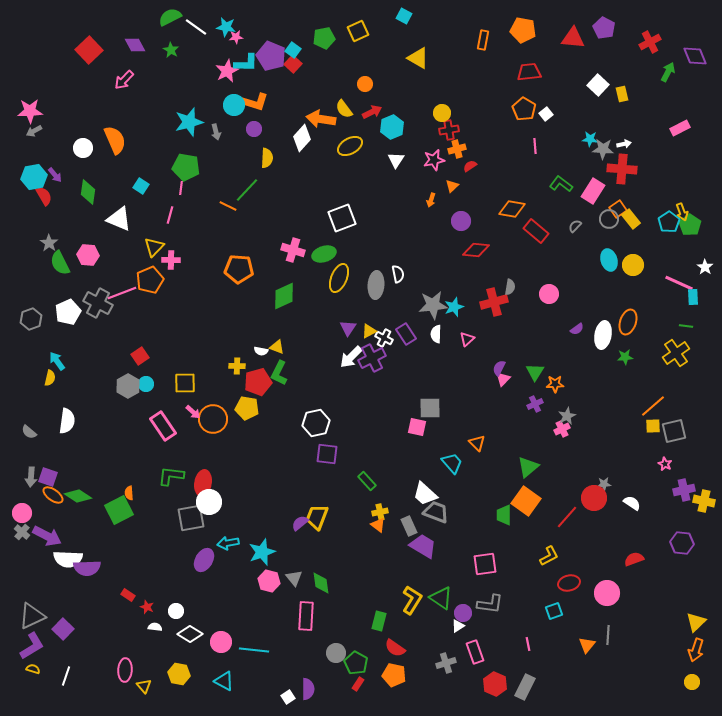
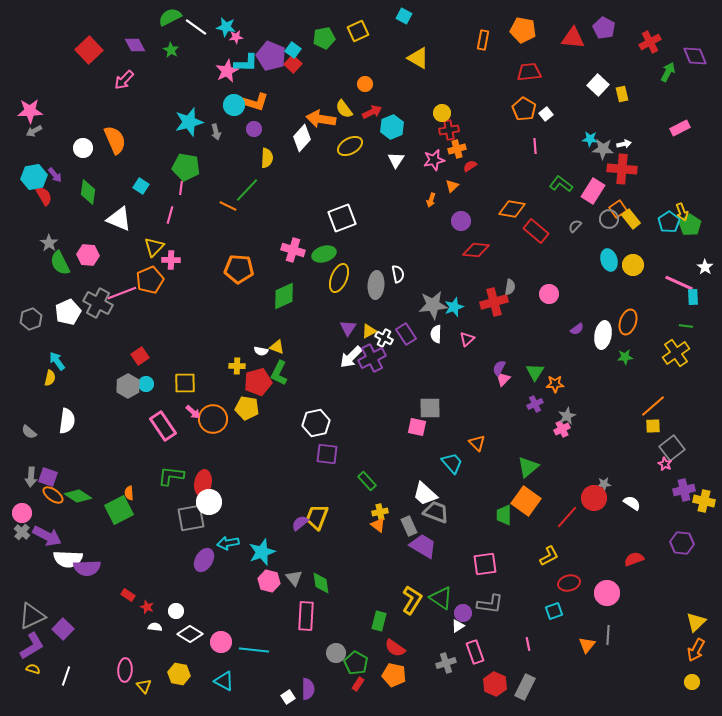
gray square at (674, 431): moved 2 px left, 17 px down; rotated 25 degrees counterclockwise
orange arrow at (696, 650): rotated 10 degrees clockwise
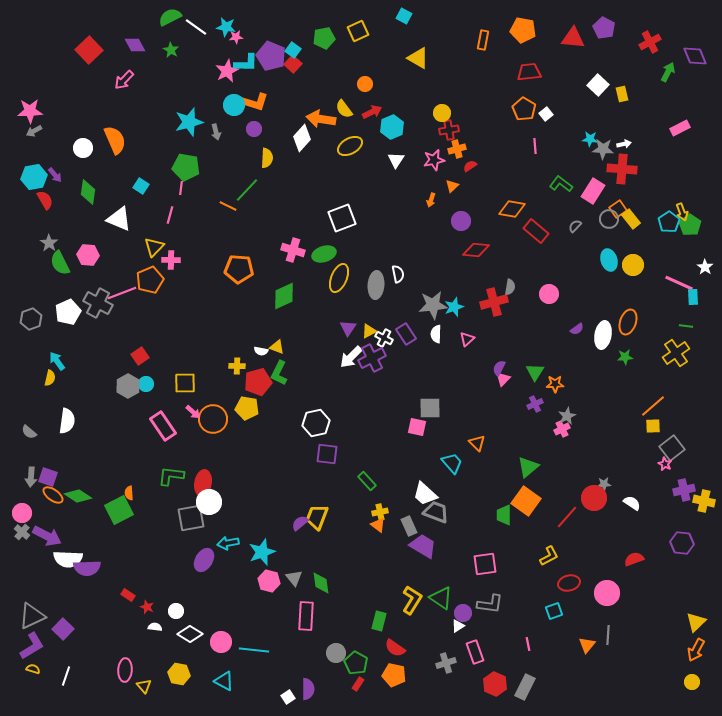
red semicircle at (44, 196): moved 1 px right, 4 px down
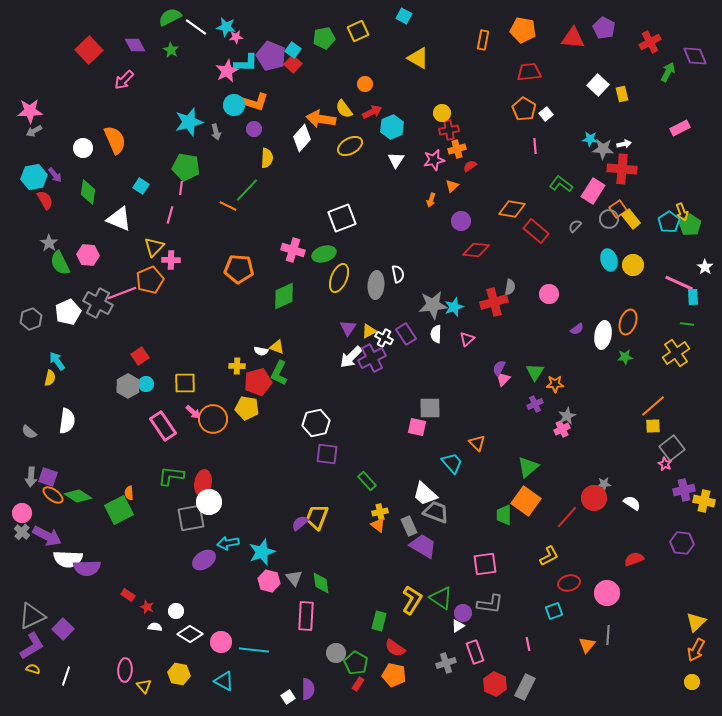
green line at (686, 326): moved 1 px right, 2 px up
purple ellipse at (204, 560): rotated 25 degrees clockwise
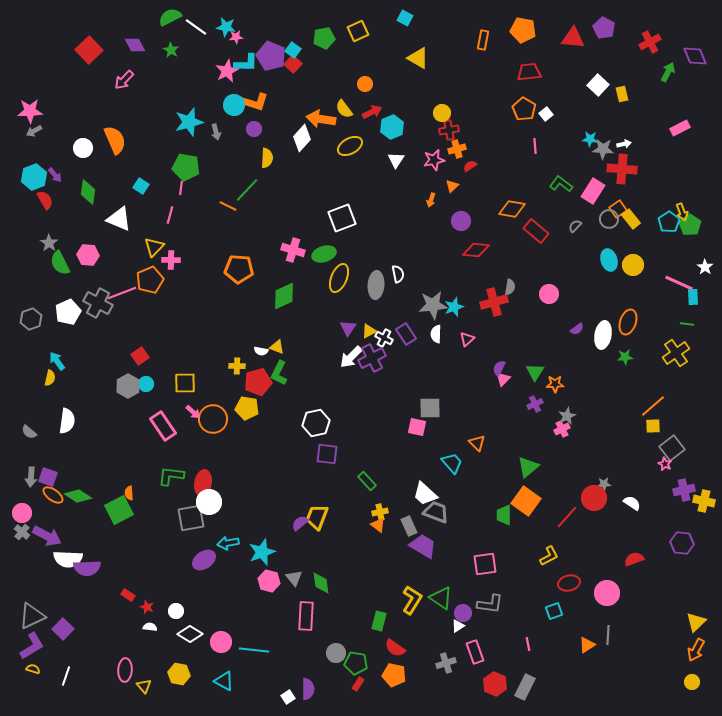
cyan square at (404, 16): moved 1 px right, 2 px down
cyan hexagon at (34, 177): rotated 10 degrees counterclockwise
white semicircle at (155, 627): moved 5 px left
orange triangle at (587, 645): rotated 18 degrees clockwise
green pentagon at (356, 663): rotated 20 degrees counterclockwise
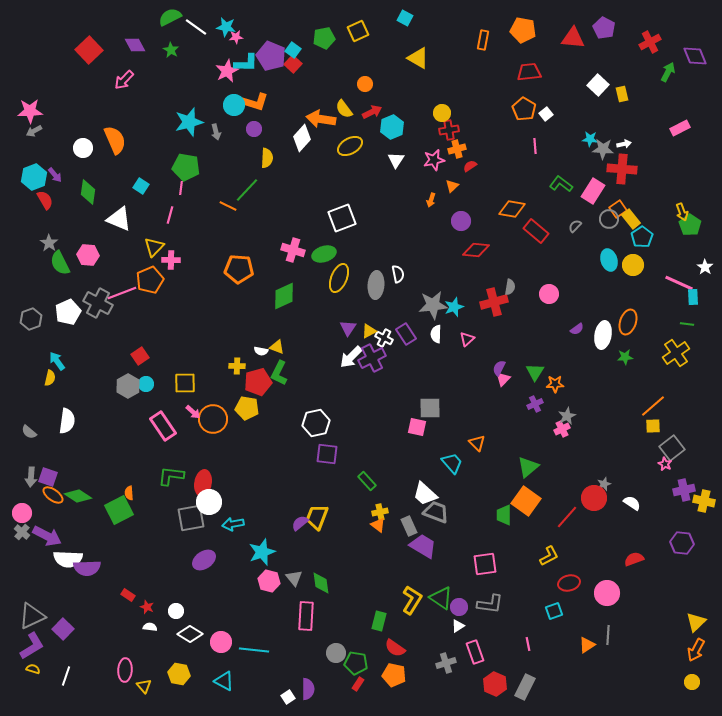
cyan pentagon at (669, 222): moved 27 px left, 15 px down
gray star at (604, 484): rotated 16 degrees counterclockwise
cyan arrow at (228, 543): moved 5 px right, 19 px up
purple circle at (463, 613): moved 4 px left, 6 px up
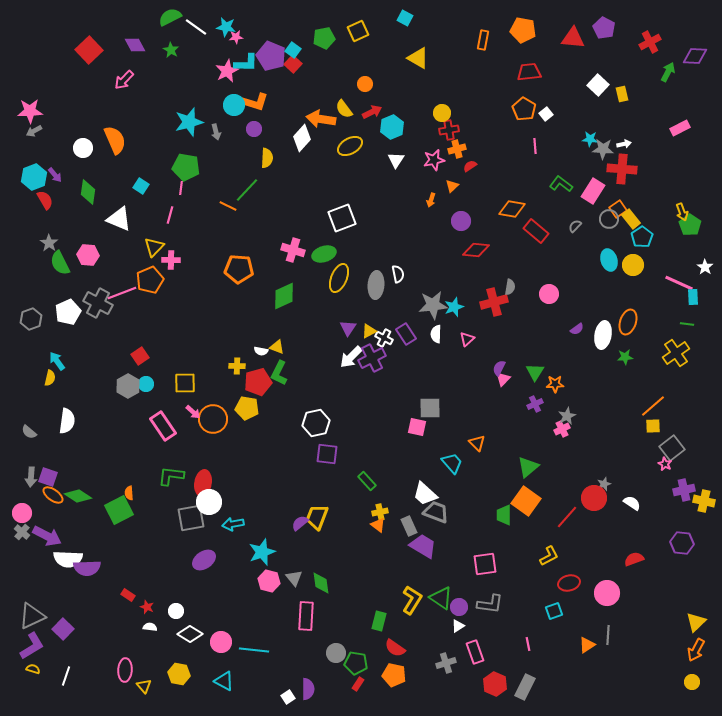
purple diamond at (695, 56): rotated 65 degrees counterclockwise
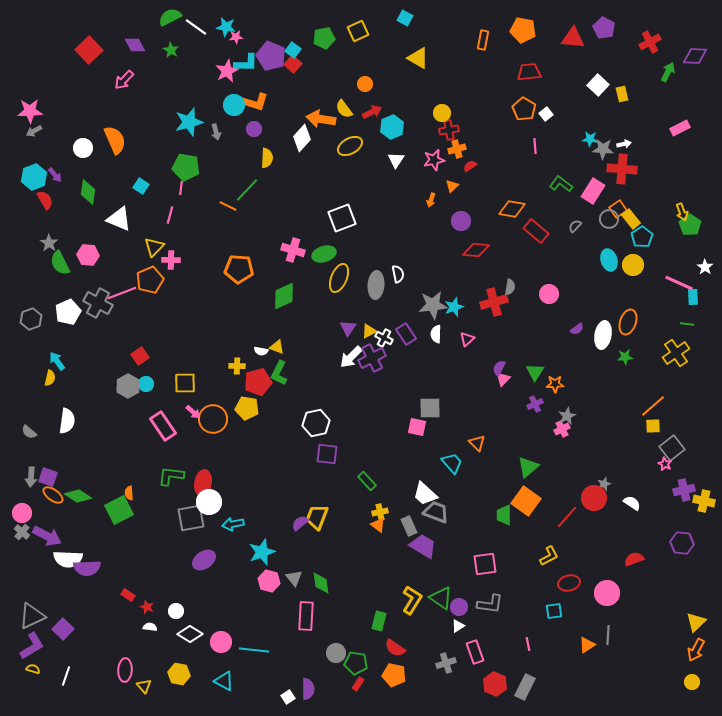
cyan square at (554, 611): rotated 12 degrees clockwise
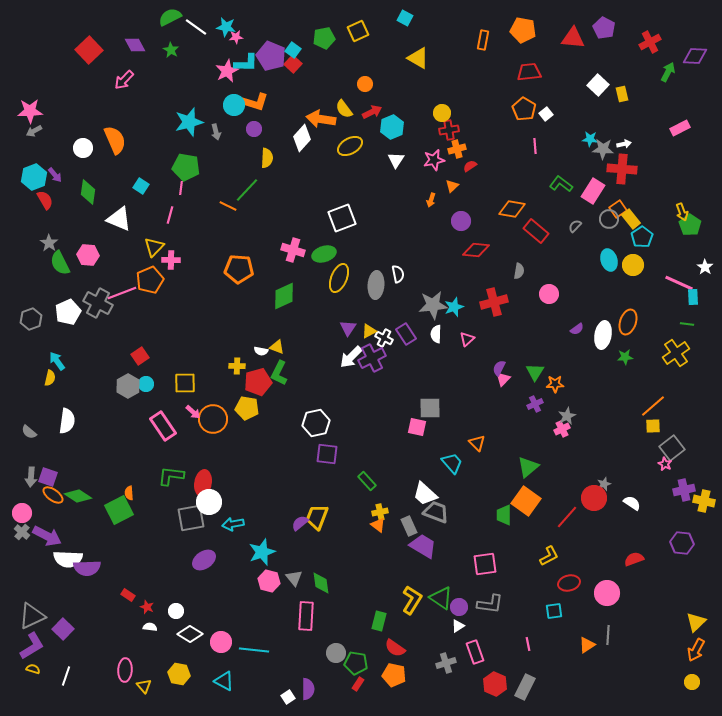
gray semicircle at (510, 287): moved 9 px right, 16 px up
